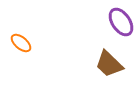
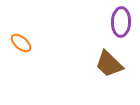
purple ellipse: rotated 36 degrees clockwise
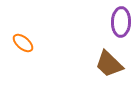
orange ellipse: moved 2 px right
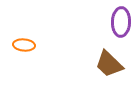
orange ellipse: moved 1 px right, 2 px down; rotated 35 degrees counterclockwise
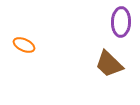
orange ellipse: rotated 20 degrees clockwise
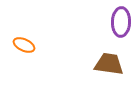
brown trapezoid: rotated 144 degrees clockwise
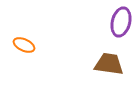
purple ellipse: rotated 12 degrees clockwise
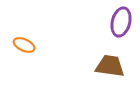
brown trapezoid: moved 1 px right, 2 px down
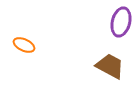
brown trapezoid: rotated 20 degrees clockwise
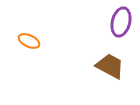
orange ellipse: moved 5 px right, 4 px up
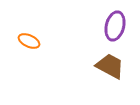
purple ellipse: moved 6 px left, 4 px down
